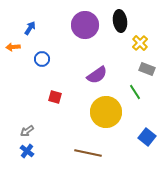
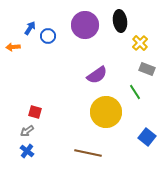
blue circle: moved 6 px right, 23 px up
red square: moved 20 px left, 15 px down
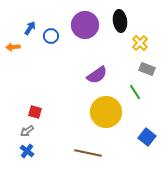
blue circle: moved 3 px right
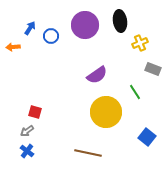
yellow cross: rotated 21 degrees clockwise
gray rectangle: moved 6 px right
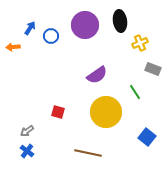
red square: moved 23 px right
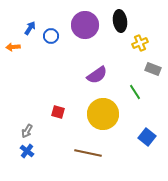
yellow circle: moved 3 px left, 2 px down
gray arrow: rotated 24 degrees counterclockwise
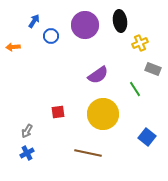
blue arrow: moved 4 px right, 7 px up
purple semicircle: moved 1 px right
green line: moved 3 px up
red square: rotated 24 degrees counterclockwise
blue cross: moved 2 px down; rotated 24 degrees clockwise
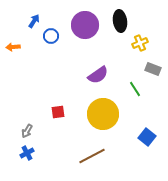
brown line: moved 4 px right, 3 px down; rotated 40 degrees counterclockwise
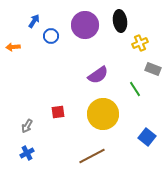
gray arrow: moved 5 px up
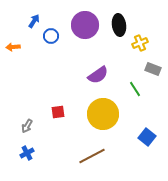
black ellipse: moved 1 px left, 4 px down
